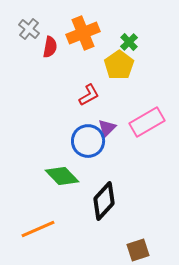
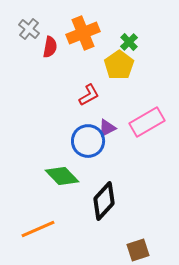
purple triangle: rotated 18 degrees clockwise
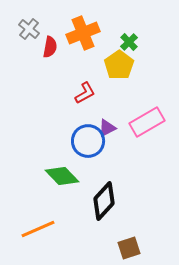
red L-shape: moved 4 px left, 2 px up
brown square: moved 9 px left, 2 px up
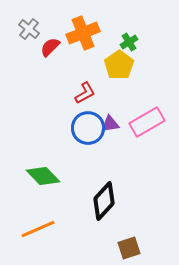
green cross: rotated 12 degrees clockwise
red semicircle: rotated 145 degrees counterclockwise
purple triangle: moved 3 px right, 4 px up; rotated 18 degrees clockwise
blue circle: moved 13 px up
green diamond: moved 19 px left
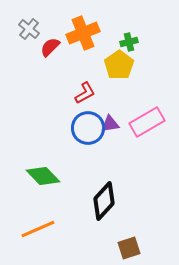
green cross: rotated 18 degrees clockwise
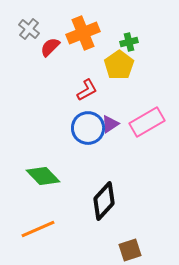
red L-shape: moved 2 px right, 3 px up
purple triangle: rotated 24 degrees counterclockwise
brown square: moved 1 px right, 2 px down
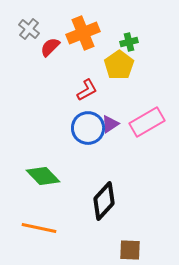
orange line: moved 1 px right, 1 px up; rotated 36 degrees clockwise
brown square: rotated 20 degrees clockwise
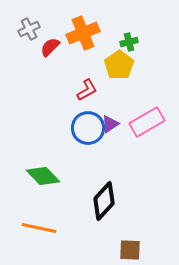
gray cross: rotated 25 degrees clockwise
